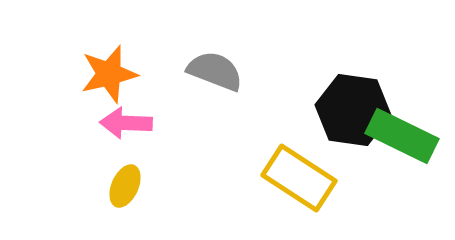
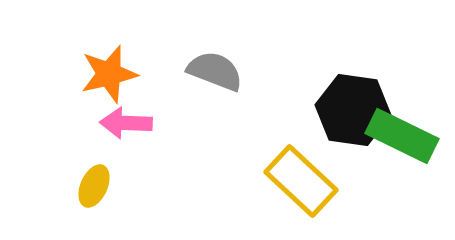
yellow rectangle: moved 2 px right, 3 px down; rotated 10 degrees clockwise
yellow ellipse: moved 31 px left
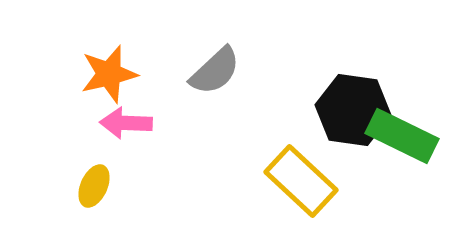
gray semicircle: rotated 116 degrees clockwise
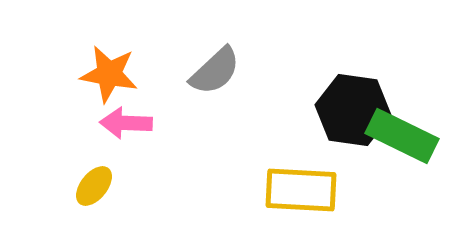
orange star: rotated 24 degrees clockwise
yellow rectangle: moved 9 px down; rotated 40 degrees counterclockwise
yellow ellipse: rotated 15 degrees clockwise
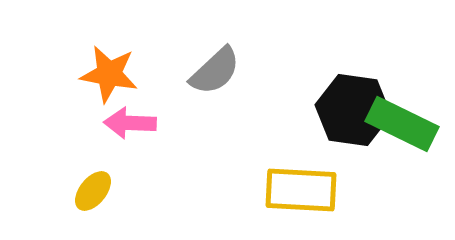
pink arrow: moved 4 px right
green rectangle: moved 12 px up
yellow ellipse: moved 1 px left, 5 px down
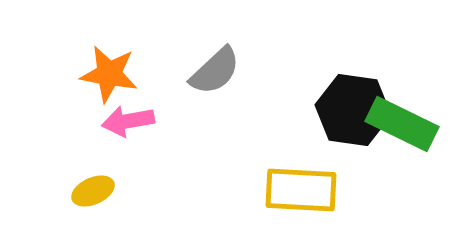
pink arrow: moved 2 px left, 2 px up; rotated 12 degrees counterclockwise
yellow ellipse: rotated 27 degrees clockwise
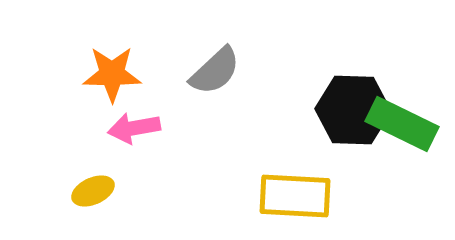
orange star: moved 3 px right; rotated 10 degrees counterclockwise
black hexagon: rotated 6 degrees counterclockwise
pink arrow: moved 6 px right, 7 px down
yellow rectangle: moved 6 px left, 6 px down
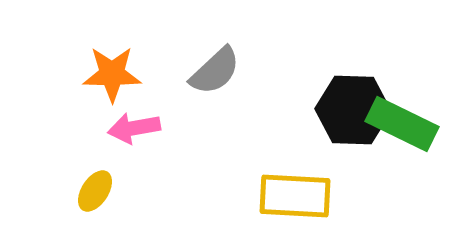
yellow ellipse: moved 2 px right; rotated 33 degrees counterclockwise
